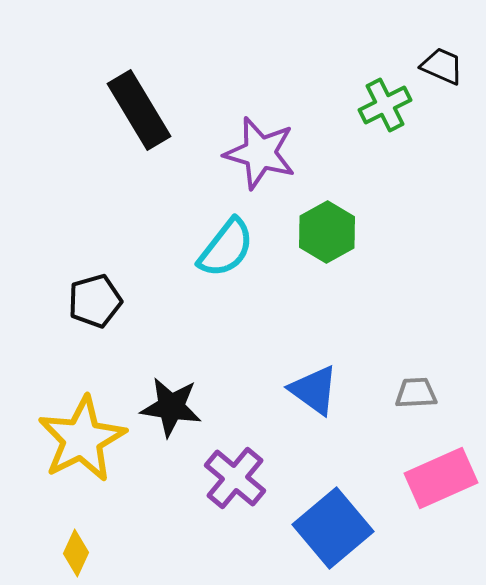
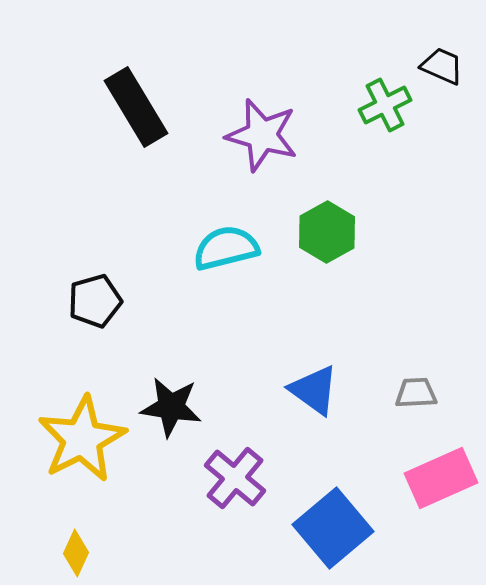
black rectangle: moved 3 px left, 3 px up
purple star: moved 2 px right, 18 px up
cyan semicircle: rotated 142 degrees counterclockwise
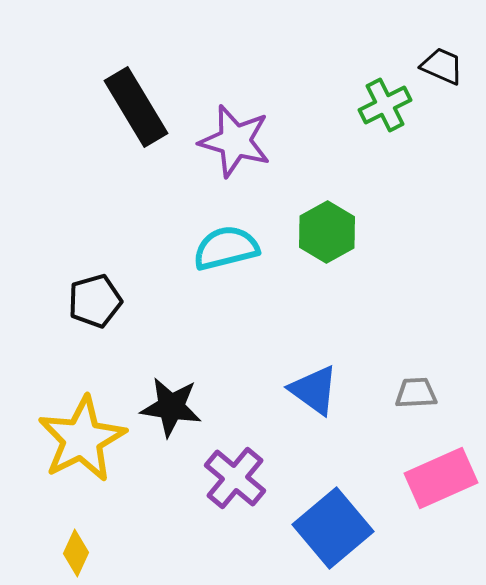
purple star: moved 27 px left, 6 px down
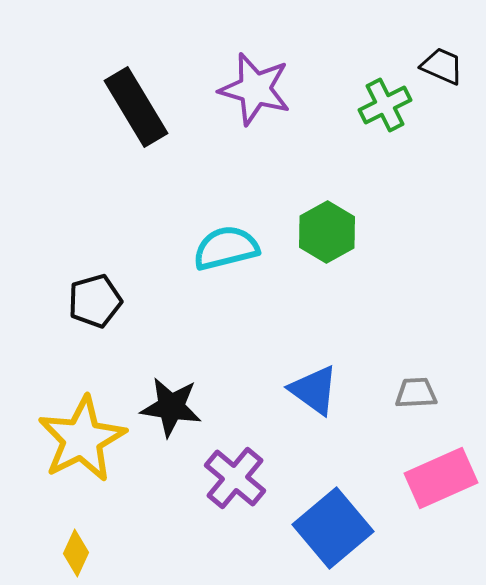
purple star: moved 20 px right, 52 px up
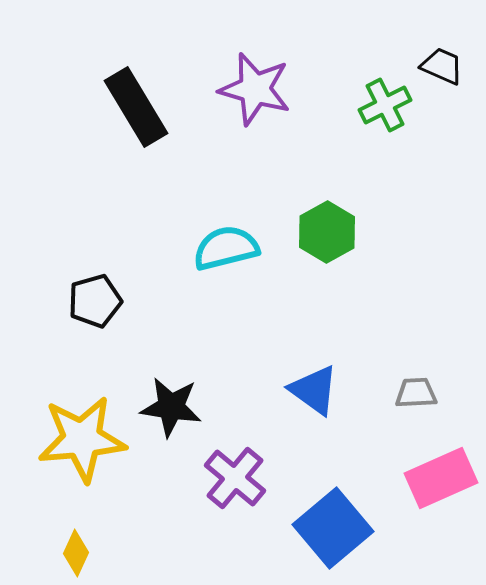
yellow star: rotated 22 degrees clockwise
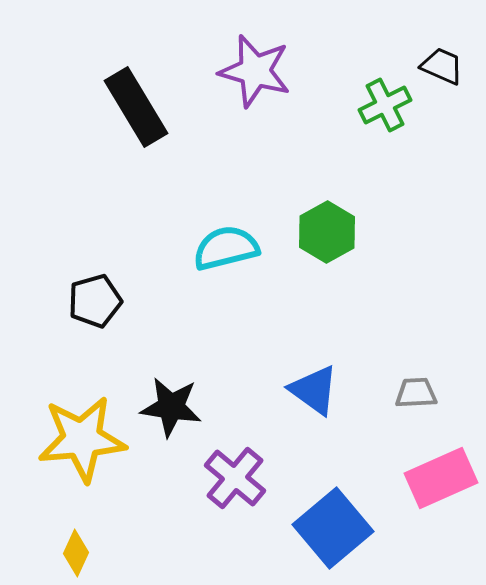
purple star: moved 18 px up
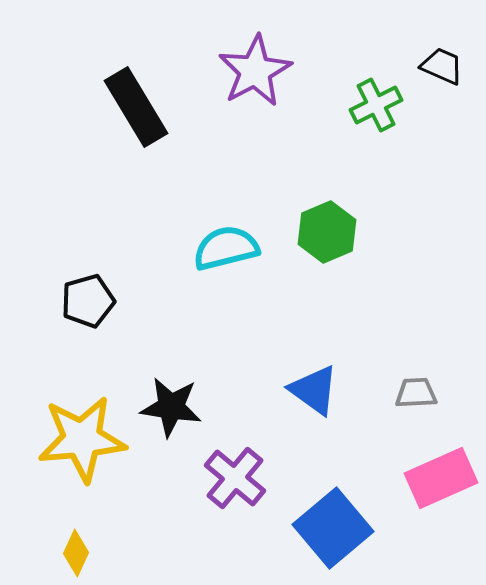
purple star: rotated 28 degrees clockwise
green cross: moved 9 px left
green hexagon: rotated 6 degrees clockwise
black pentagon: moved 7 px left
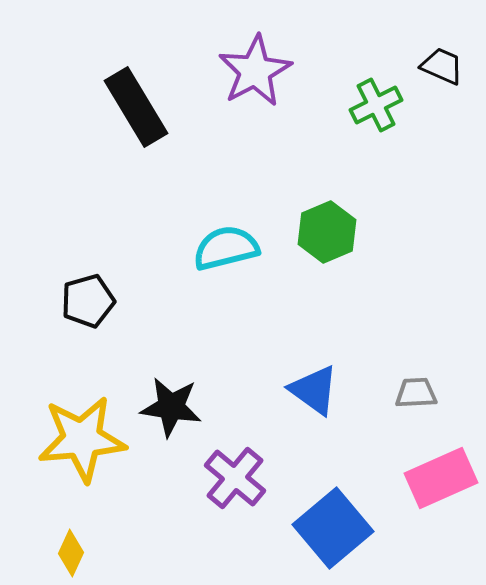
yellow diamond: moved 5 px left
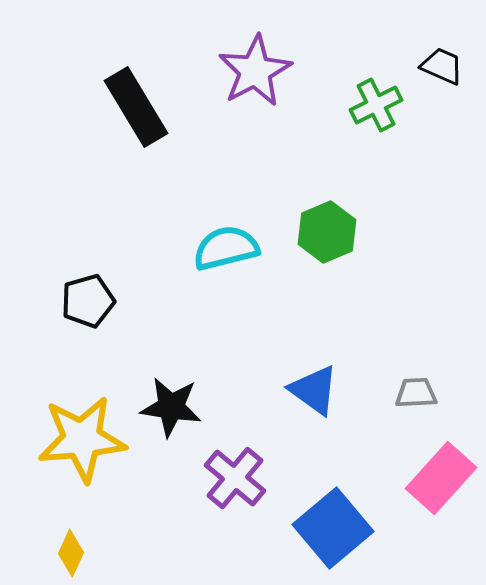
pink rectangle: rotated 24 degrees counterclockwise
